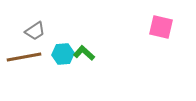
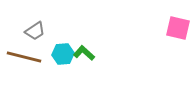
pink square: moved 17 px right, 1 px down
brown line: rotated 24 degrees clockwise
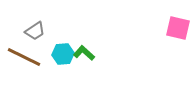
brown line: rotated 12 degrees clockwise
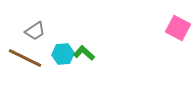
pink square: rotated 15 degrees clockwise
brown line: moved 1 px right, 1 px down
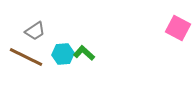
brown line: moved 1 px right, 1 px up
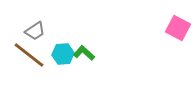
brown line: moved 3 px right, 2 px up; rotated 12 degrees clockwise
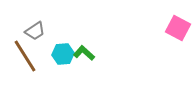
brown line: moved 4 px left, 1 px down; rotated 20 degrees clockwise
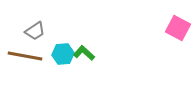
brown line: rotated 48 degrees counterclockwise
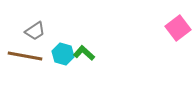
pink square: rotated 25 degrees clockwise
cyan hexagon: rotated 20 degrees clockwise
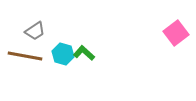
pink square: moved 2 px left, 5 px down
